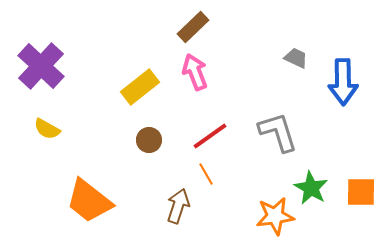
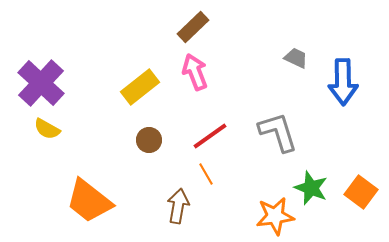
purple cross: moved 17 px down
green star: rotated 8 degrees counterclockwise
orange square: rotated 36 degrees clockwise
brown arrow: rotated 8 degrees counterclockwise
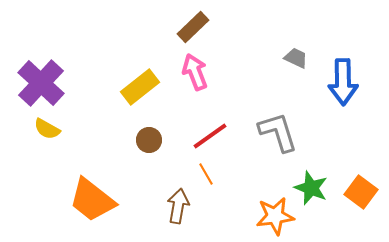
orange trapezoid: moved 3 px right, 1 px up
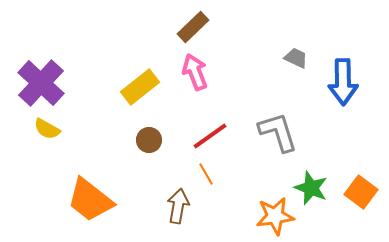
orange trapezoid: moved 2 px left
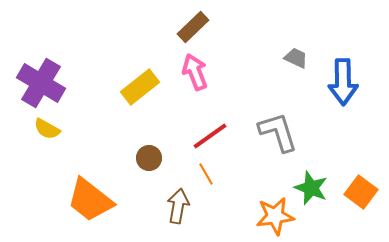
purple cross: rotated 12 degrees counterclockwise
brown circle: moved 18 px down
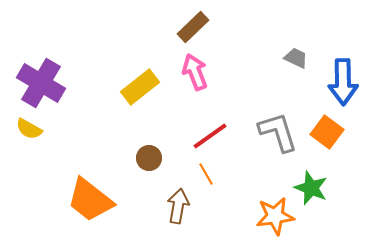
yellow semicircle: moved 18 px left
orange square: moved 34 px left, 60 px up
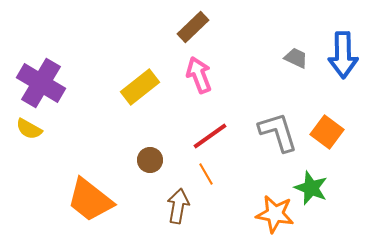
pink arrow: moved 4 px right, 3 px down
blue arrow: moved 27 px up
brown circle: moved 1 px right, 2 px down
orange star: moved 2 px up; rotated 18 degrees clockwise
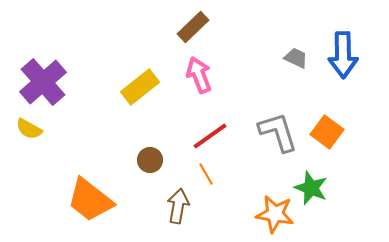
purple cross: moved 2 px right, 1 px up; rotated 18 degrees clockwise
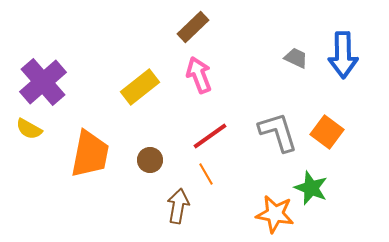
orange trapezoid: moved 46 px up; rotated 117 degrees counterclockwise
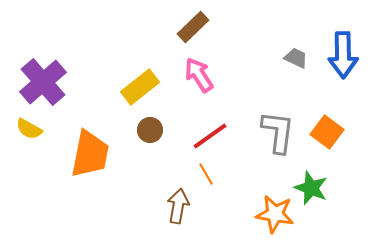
pink arrow: rotated 12 degrees counterclockwise
gray L-shape: rotated 24 degrees clockwise
brown circle: moved 30 px up
